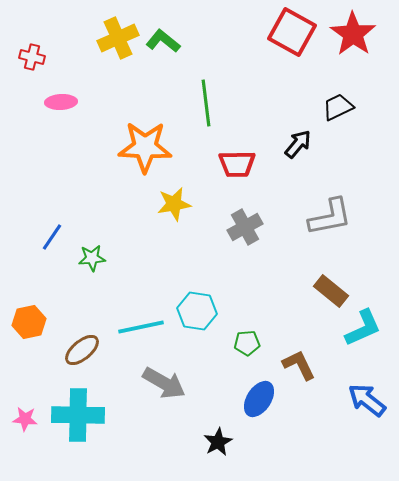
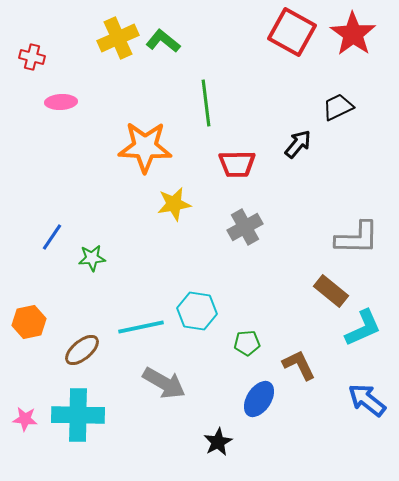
gray L-shape: moved 27 px right, 21 px down; rotated 12 degrees clockwise
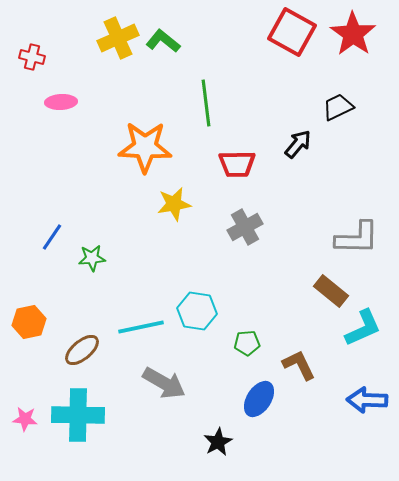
blue arrow: rotated 36 degrees counterclockwise
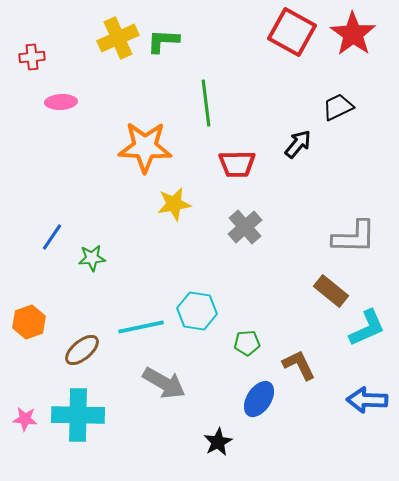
green L-shape: rotated 36 degrees counterclockwise
red cross: rotated 20 degrees counterclockwise
gray cross: rotated 12 degrees counterclockwise
gray L-shape: moved 3 px left, 1 px up
orange hexagon: rotated 8 degrees counterclockwise
cyan L-shape: moved 4 px right
